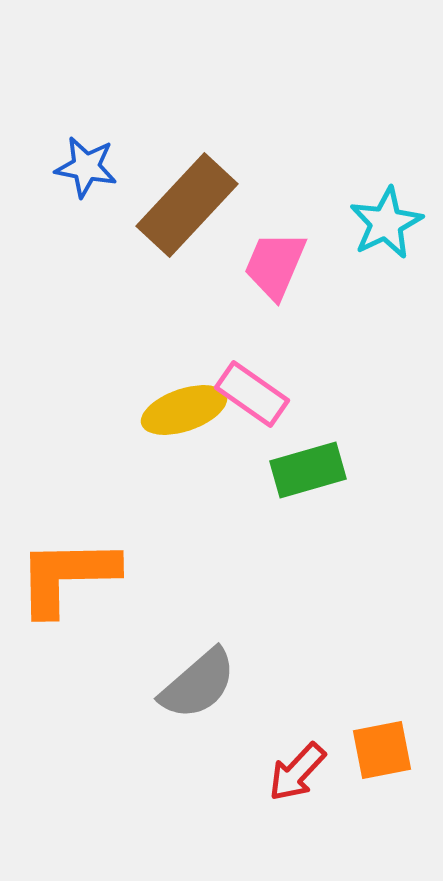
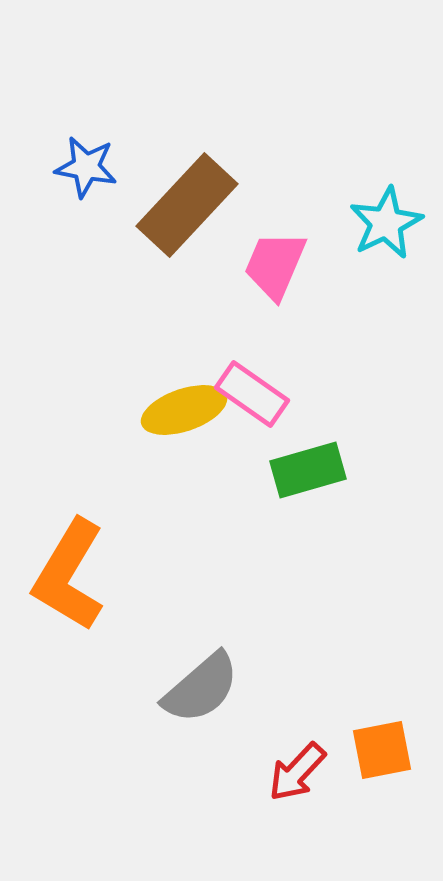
orange L-shape: moved 2 px right, 1 px up; rotated 58 degrees counterclockwise
gray semicircle: moved 3 px right, 4 px down
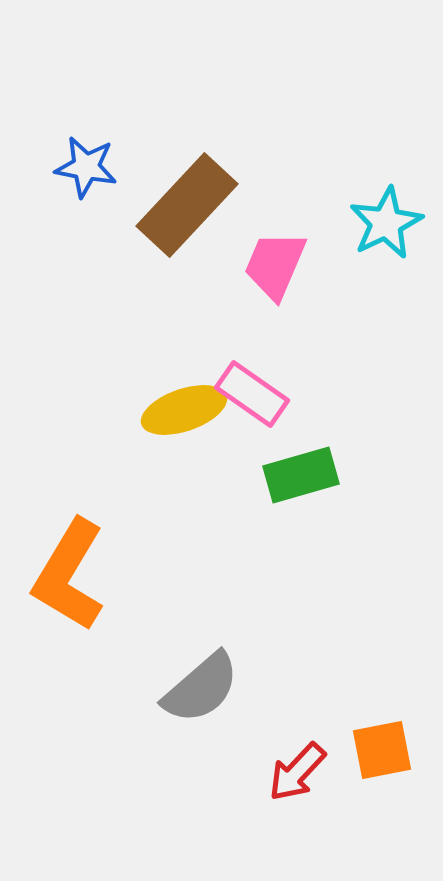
green rectangle: moved 7 px left, 5 px down
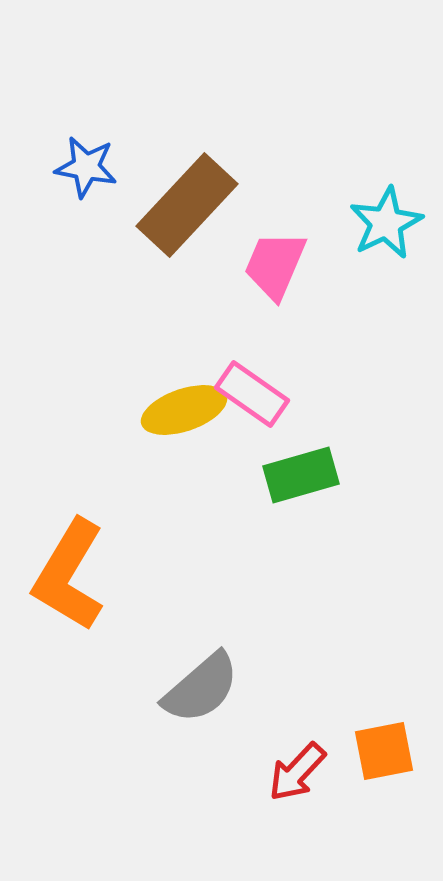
orange square: moved 2 px right, 1 px down
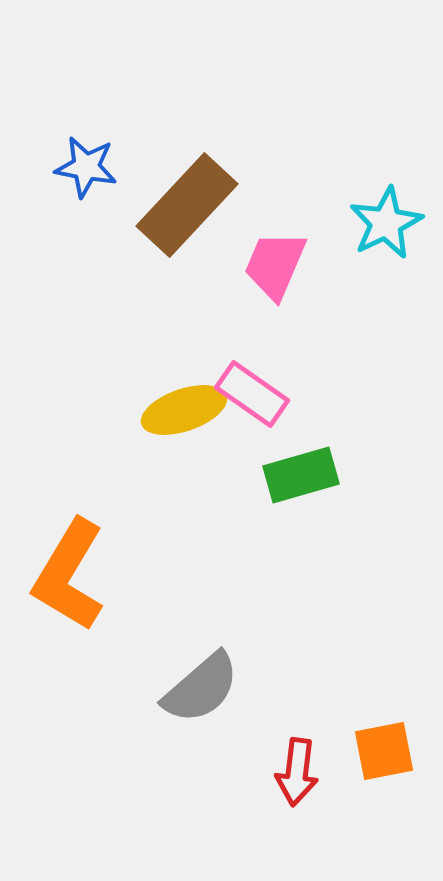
red arrow: rotated 36 degrees counterclockwise
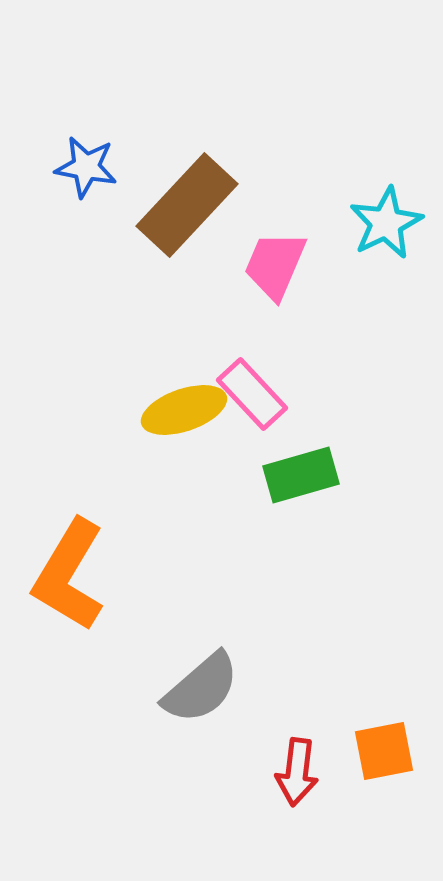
pink rectangle: rotated 12 degrees clockwise
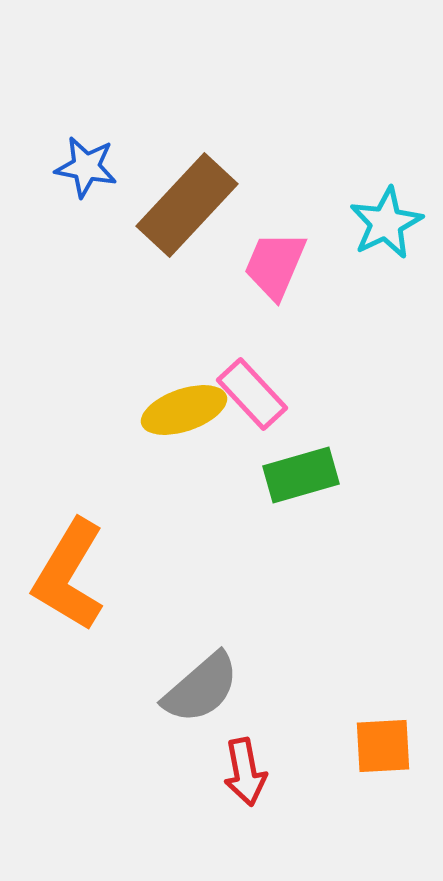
orange square: moved 1 px left, 5 px up; rotated 8 degrees clockwise
red arrow: moved 52 px left; rotated 18 degrees counterclockwise
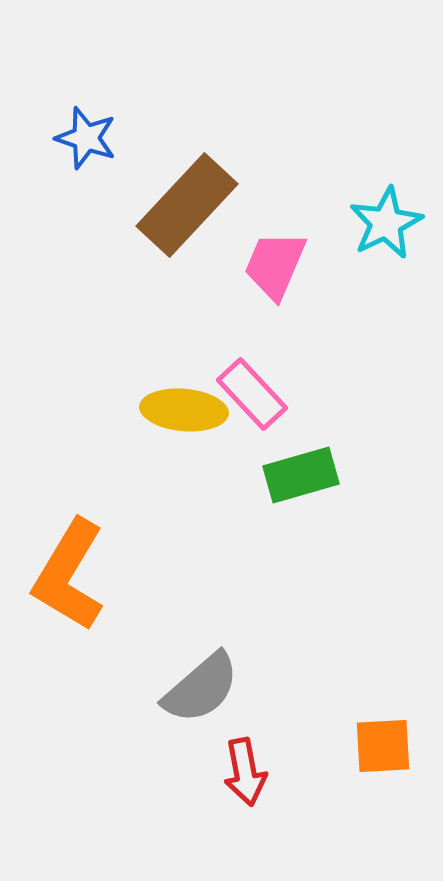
blue star: moved 29 px up; rotated 8 degrees clockwise
yellow ellipse: rotated 24 degrees clockwise
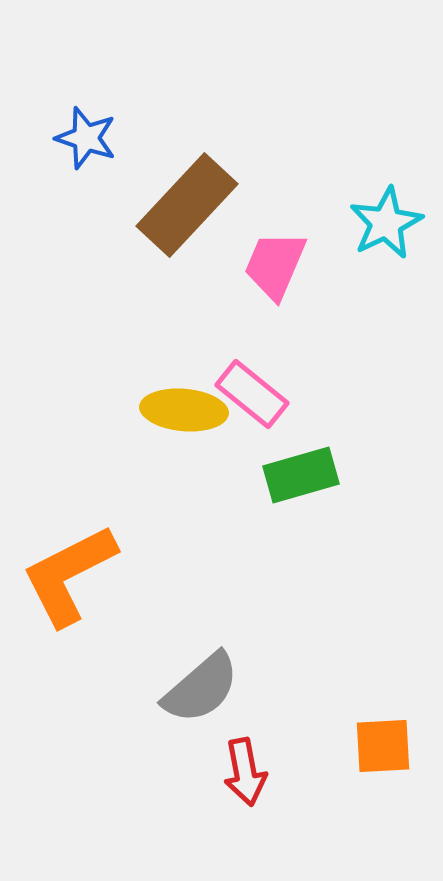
pink rectangle: rotated 8 degrees counterclockwise
orange L-shape: rotated 32 degrees clockwise
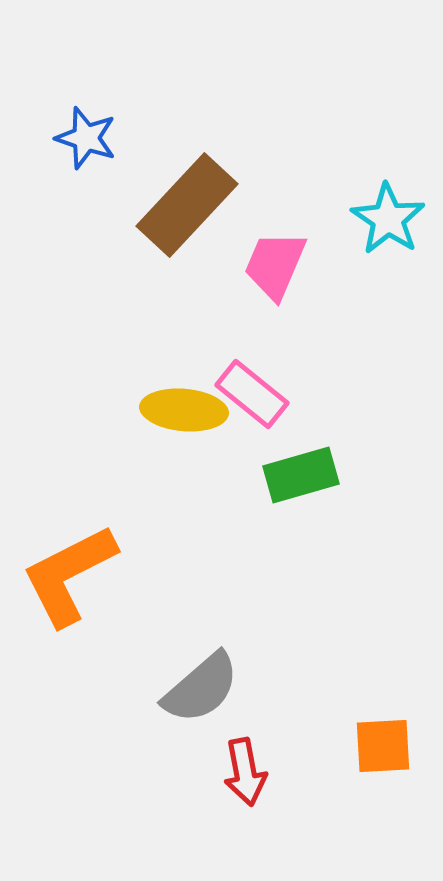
cyan star: moved 2 px right, 4 px up; rotated 12 degrees counterclockwise
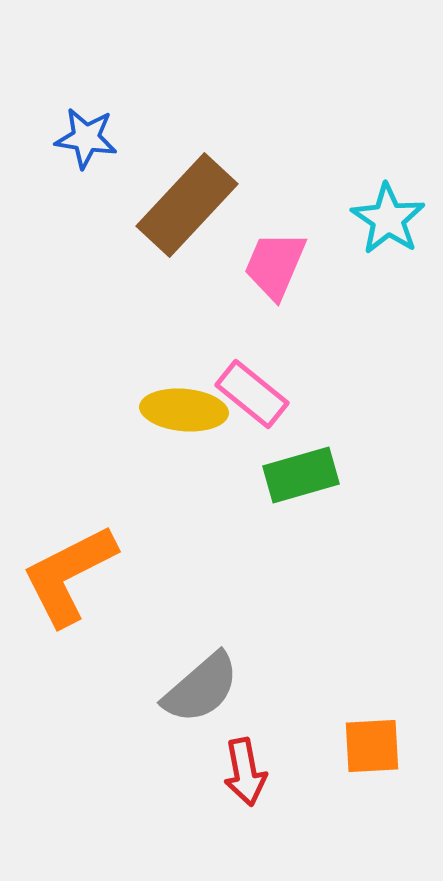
blue star: rotated 10 degrees counterclockwise
orange square: moved 11 px left
